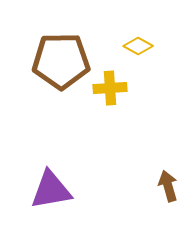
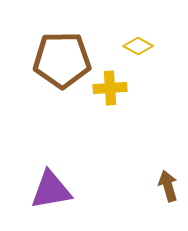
brown pentagon: moved 1 px right, 1 px up
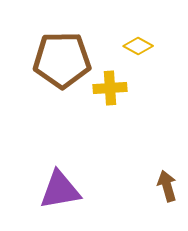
brown arrow: moved 1 px left
purple triangle: moved 9 px right
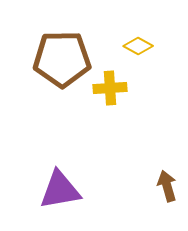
brown pentagon: moved 1 px up
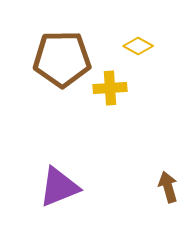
brown arrow: moved 1 px right, 1 px down
purple triangle: moved 1 px left, 3 px up; rotated 12 degrees counterclockwise
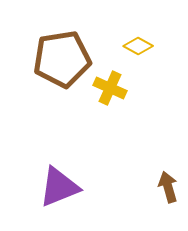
brown pentagon: rotated 8 degrees counterclockwise
yellow cross: rotated 28 degrees clockwise
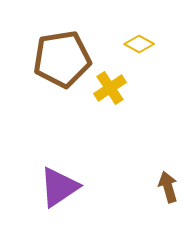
yellow diamond: moved 1 px right, 2 px up
yellow cross: rotated 32 degrees clockwise
purple triangle: rotated 12 degrees counterclockwise
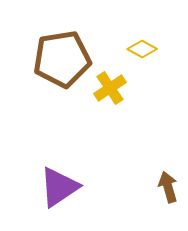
yellow diamond: moved 3 px right, 5 px down
